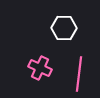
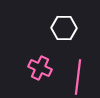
pink line: moved 1 px left, 3 px down
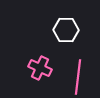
white hexagon: moved 2 px right, 2 px down
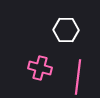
pink cross: rotated 10 degrees counterclockwise
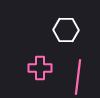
pink cross: rotated 15 degrees counterclockwise
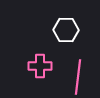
pink cross: moved 2 px up
